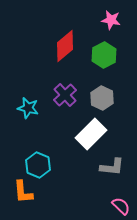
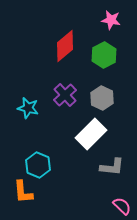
pink semicircle: moved 1 px right
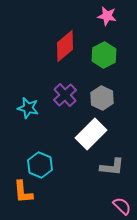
pink star: moved 4 px left, 4 px up
cyan hexagon: moved 2 px right
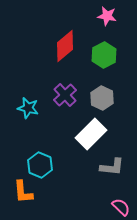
pink semicircle: moved 1 px left, 1 px down
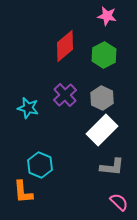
white rectangle: moved 11 px right, 4 px up
pink semicircle: moved 2 px left, 5 px up
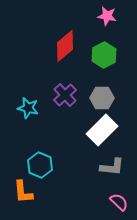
gray hexagon: rotated 25 degrees counterclockwise
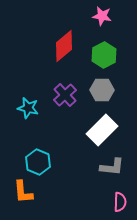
pink star: moved 5 px left
red diamond: moved 1 px left
gray hexagon: moved 8 px up
cyan hexagon: moved 2 px left, 3 px up
pink semicircle: moved 1 px right; rotated 48 degrees clockwise
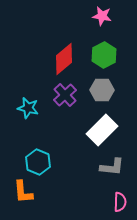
red diamond: moved 13 px down
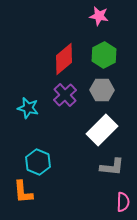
pink star: moved 3 px left
pink semicircle: moved 3 px right
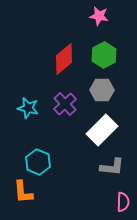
purple cross: moved 9 px down
